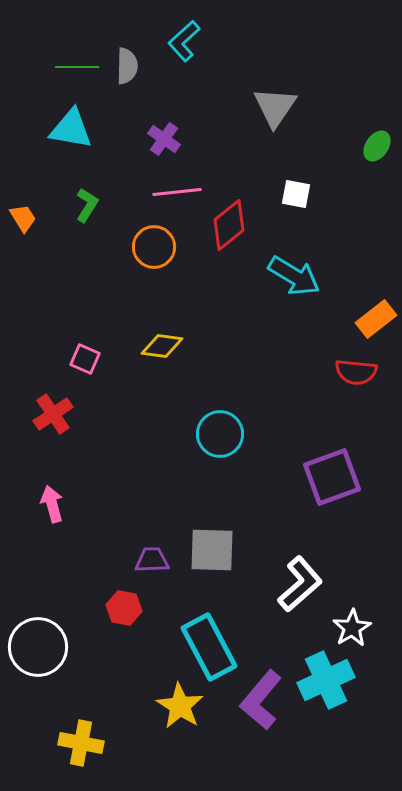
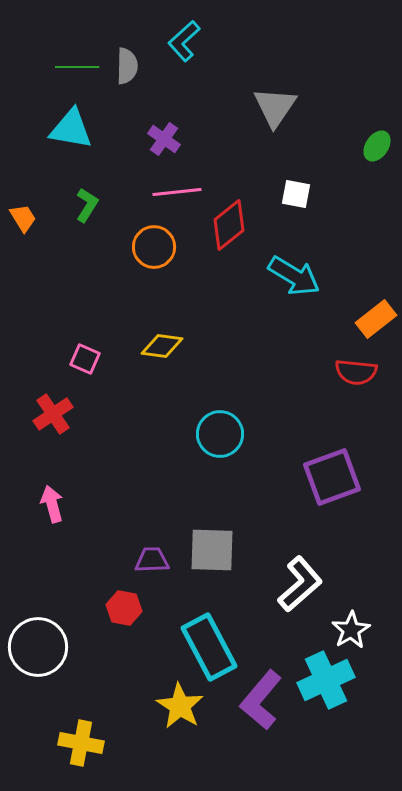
white star: moved 1 px left, 2 px down
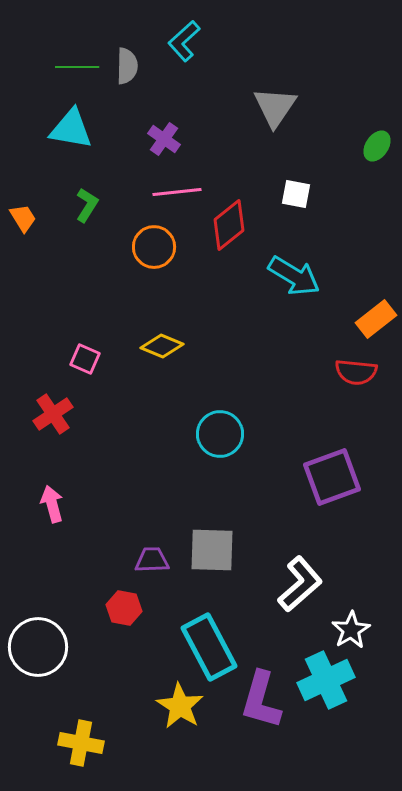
yellow diamond: rotated 15 degrees clockwise
purple L-shape: rotated 24 degrees counterclockwise
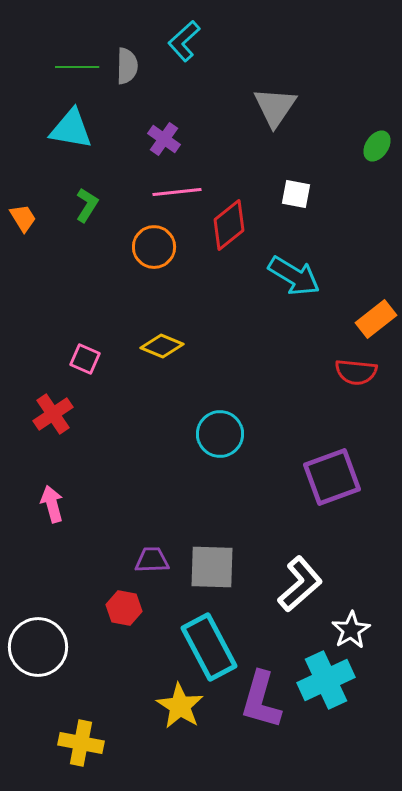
gray square: moved 17 px down
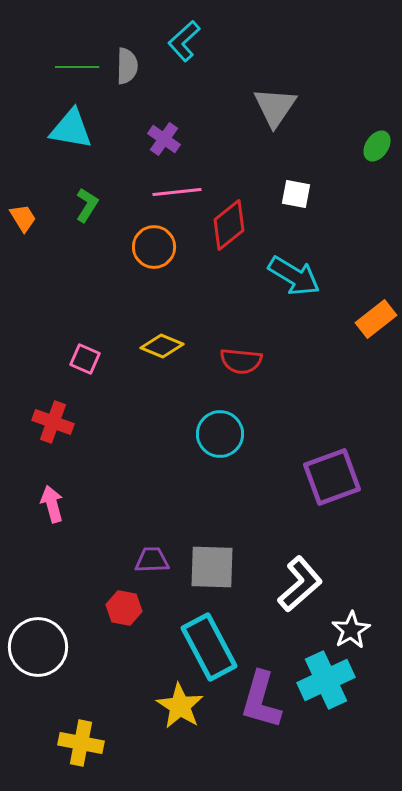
red semicircle: moved 115 px left, 11 px up
red cross: moved 8 px down; rotated 36 degrees counterclockwise
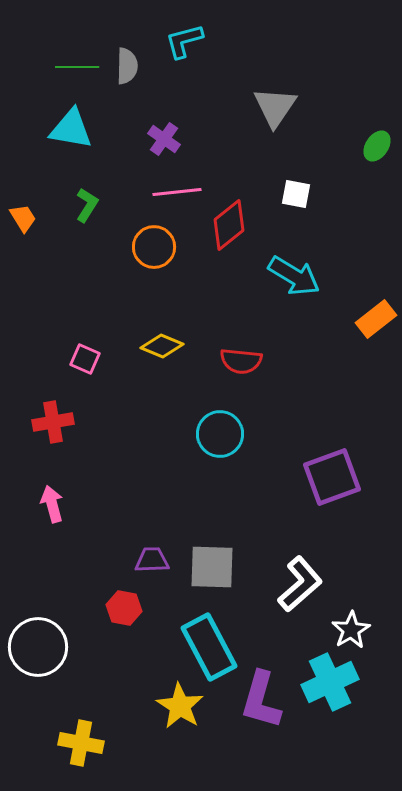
cyan L-shape: rotated 27 degrees clockwise
red cross: rotated 30 degrees counterclockwise
cyan cross: moved 4 px right, 2 px down
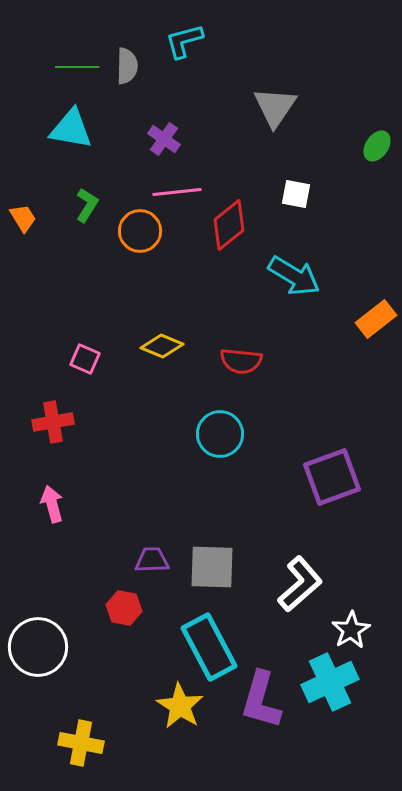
orange circle: moved 14 px left, 16 px up
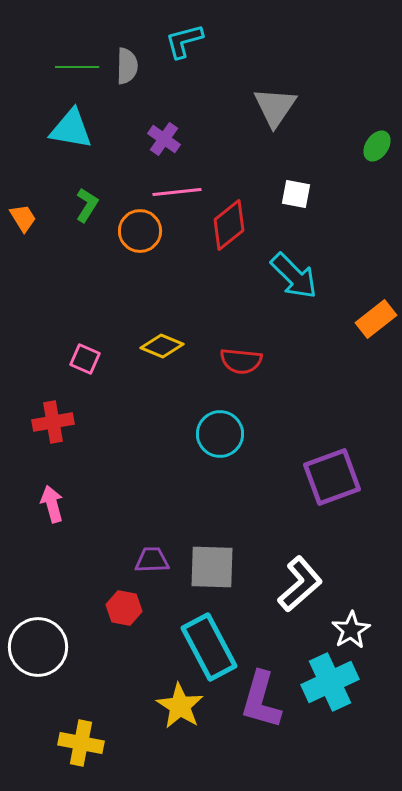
cyan arrow: rotated 14 degrees clockwise
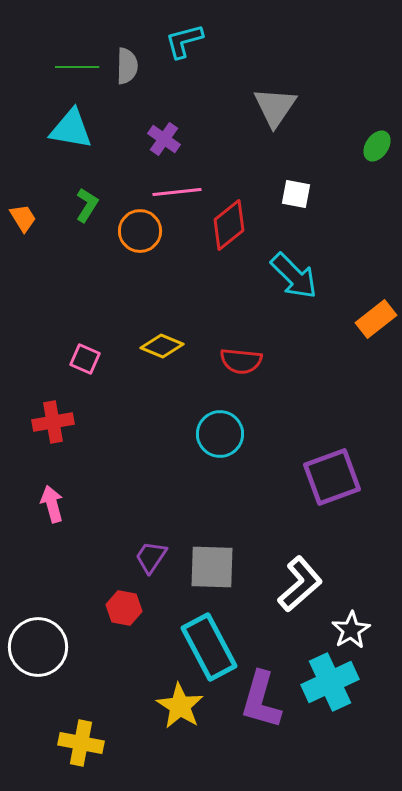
purple trapezoid: moved 1 px left, 3 px up; rotated 54 degrees counterclockwise
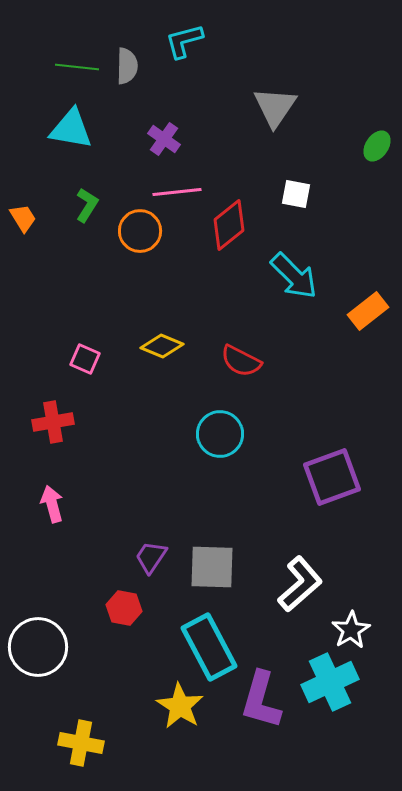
green line: rotated 6 degrees clockwise
orange rectangle: moved 8 px left, 8 px up
red semicircle: rotated 21 degrees clockwise
